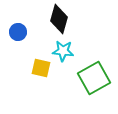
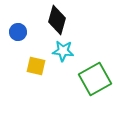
black diamond: moved 2 px left, 1 px down
yellow square: moved 5 px left, 2 px up
green square: moved 1 px right, 1 px down
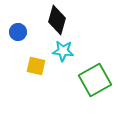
green square: moved 1 px down
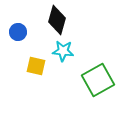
green square: moved 3 px right
